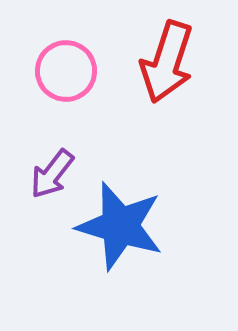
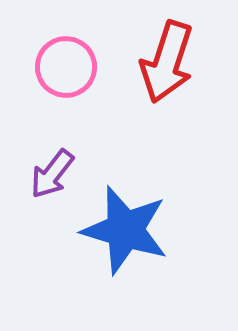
pink circle: moved 4 px up
blue star: moved 5 px right, 4 px down
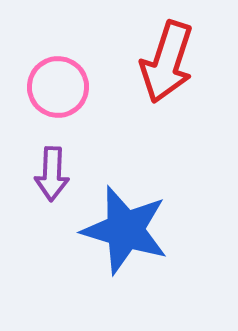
pink circle: moved 8 px left, 20 px down
purple arrow: rotated 36 degrees counterclockwise
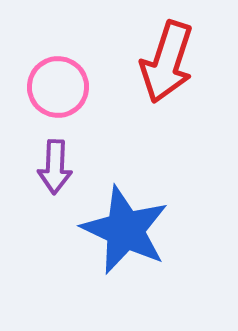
purple arrow: moved 3 px right, 7 px up
blue star: rotated 8 degrees clockwise
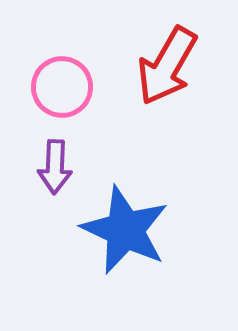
red arrow: moved 4 px down; rotated 12 degrees clockwise
pink circle: moved 4 px right
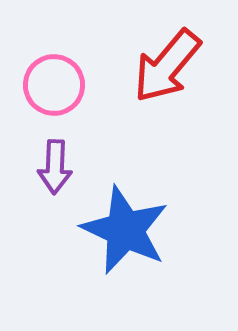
red arrow: rotated 10 degrees clockwise
pink circle: moved 8 px left, 2 px up
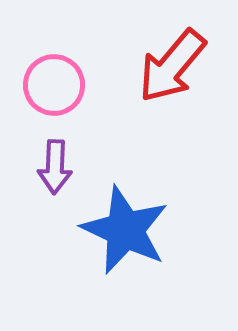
red arrow: moved 5 px right
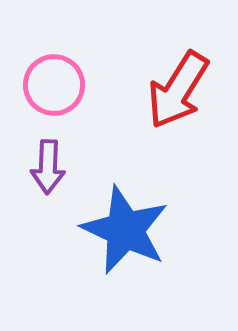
red arrow: moved 6 px right, 24 px down; rotated 8 degrees counterclockwise
purple arrow: moved 7 px left
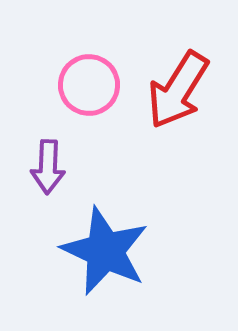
pink circle: moved 35 px right
blue star: moved 20 px left, 21 px down
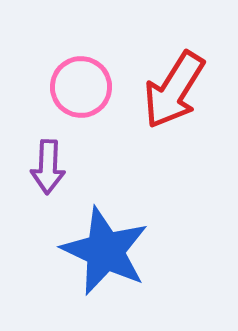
pink circle: moved 8 px left, 2 px down
red arrow: moved 4 px left
